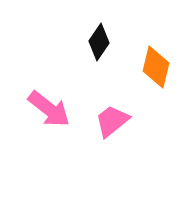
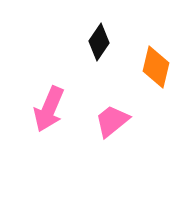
pink arrow: rotated 75 degrees clockwise
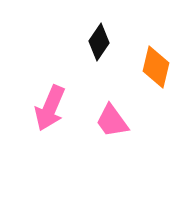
pink arrow: moved 1 px right, 1 px up
pink trapezoid: rotated 87 degrees counterclockwise
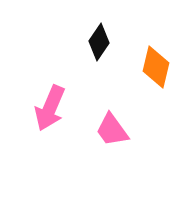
pink trapezoid: moved 9 px down
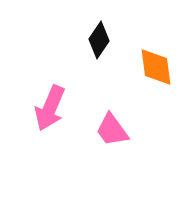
black diamond: moved 2 px up
orange diamond: rotated 21 degrees counterclockwise
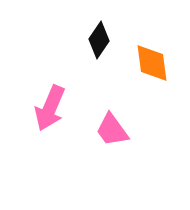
orange diamond: moved 4 px left, 4 px up
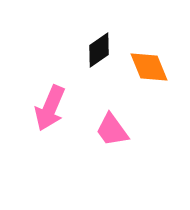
black diamond: moved 10 px down; rotated 21 degrees clockwise
orange diamond: moved 3 px left, 4 px down; rotated 15 degrees counterclockwise
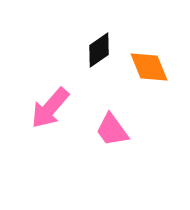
pink arrow: rotated 18 degrees clockwise
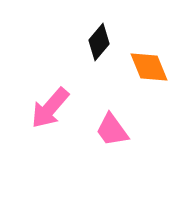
black diamond: moved 8 px up; rotated 15 degrees counterclockwise
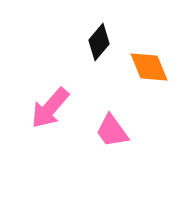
pink trapezoid: moved 1 px down
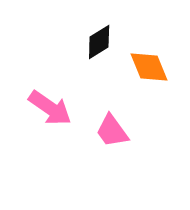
black diamond: rotated 18 degrees clockwise
pink arrow: rotated 96 degrees counterclockwise
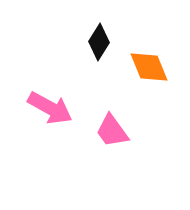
black diamond: rotated 27 degrees counterclockwise
pink arrow: rotated 6 degrees counterclockwise
